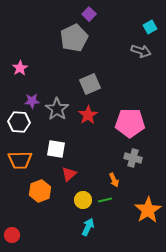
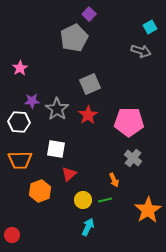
pink pentagon: moved 1 px left, 1 px up
gray cross: rotated 24 degrees clockwise
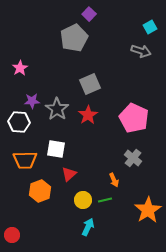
pink pentagon: moved 5 px right, 4 px up; rotated 24 degrees clockwise
orange trapezoid: moved 5 px right
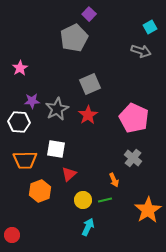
gray star: rotated 10 degrees clockwise
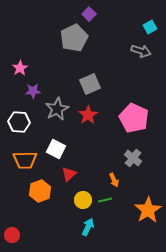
purple star: moved 1 px right, 10 px up
white square: rotated 18 degrees clockwise
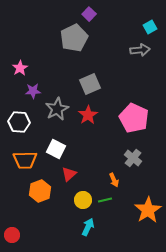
gray arrow: moved 1 px left, 1 px up; rotated 24 degrees counterclockwise
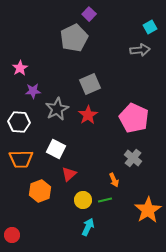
orange trapezoid: moved 4 px left, 1 px up
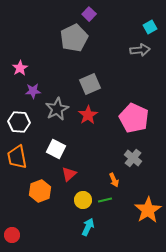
orange trapezoid: moved 4 px left, 2 px up; rotated 80 degrees clockwise
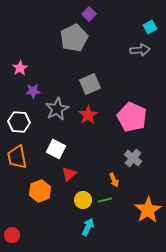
pink pentagon: moved 2 px left, 1 px up
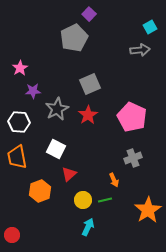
gray cross: rotated 30 degrees clockwise
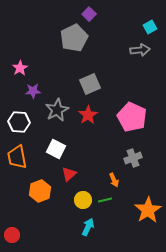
gray star: moved 1 px down
